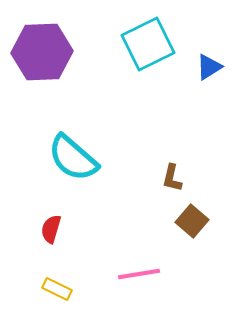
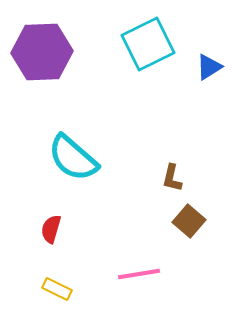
brown square: moved 3 px left
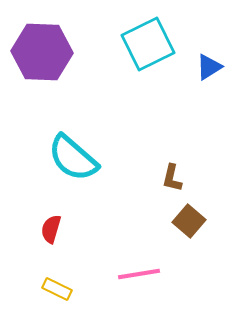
purple hexagon: rotated 4 degrees clockwise
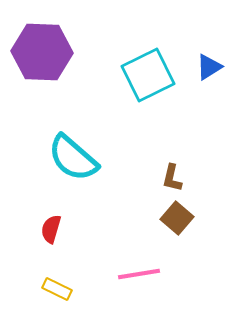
cyan square: moved 31 px down
brown square: moved 12 px left, 3 px up
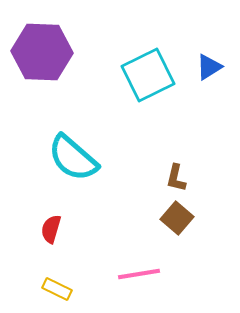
brown L-shape: moved 4 px right
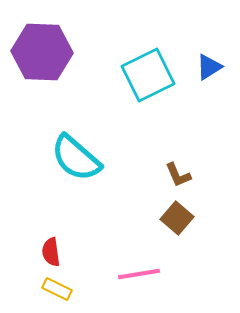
cyan semicircle: moved 3 px right
brown L-shape: moved 2 px right, 3 px up; rotated 36 degrees counterclockwise
red semicircle: moved 23 px down; rotated 24 degrees counterclockwise
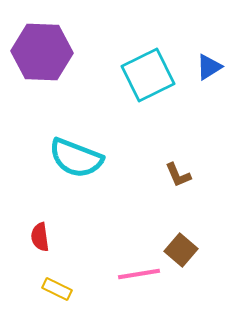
cyan semicircle: rotated 20 degrees counterclockwise
brown square: moved 4 px right, 32 px down
red semicircle: moved 11 px left, 15 px up
